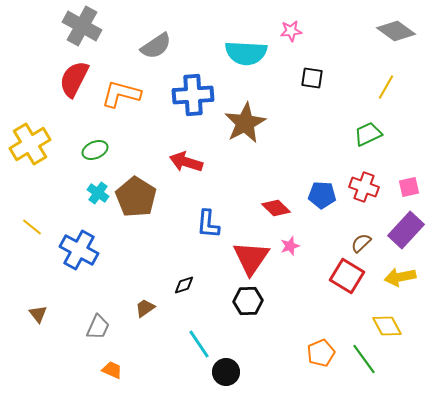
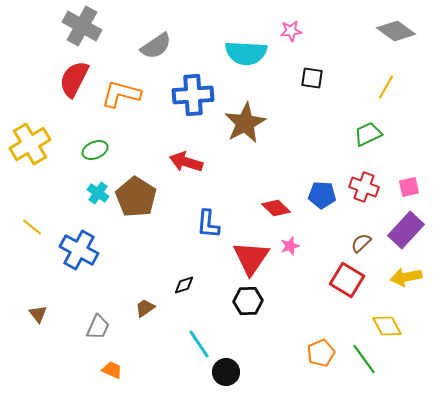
red square at (347, 276): moved 4 px down
yellow arrow at (400, 277): moved 6 px right
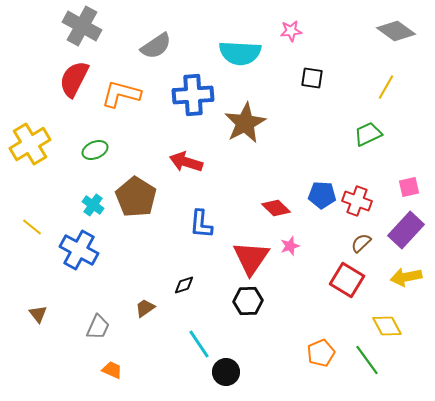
cyan semicircle at (246, 53): moved 6 px left
red cross at (364, 187): moved 7 px left, 14 px down
cyan cross at (98, 193): moved 5 px left, 12 px down
blue L-shape at (208, 224): moved 7 px left
green line at (364, 359): moved 3 px right, 1 px down
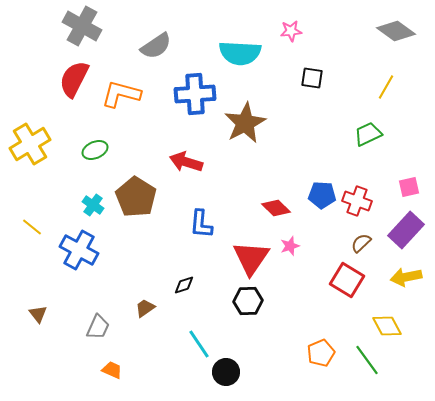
blue cross at (193, 95): moved 2 px right, 1 px up
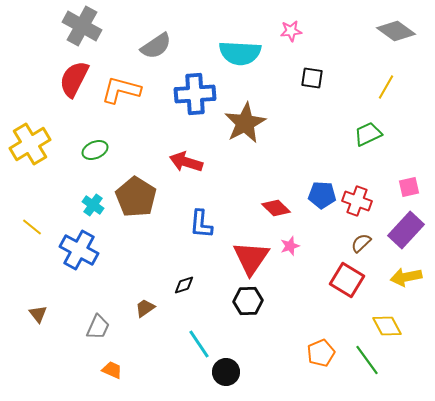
orange L-shape at (121, 94): moved 4 px up
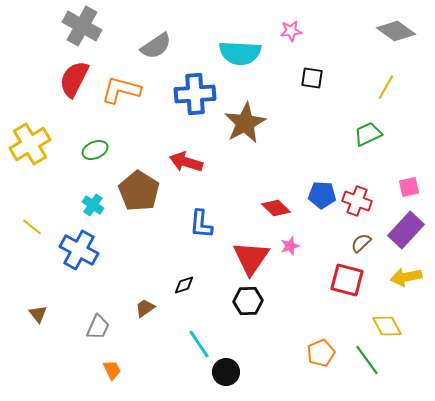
brown pentagon at (136, 197): moved 3 px right, 6 px up
red square at (347, 280): rotated 16 degrees counterclockwise
orange trapezoid at (112, 370): rotated 40 degrees clockwise
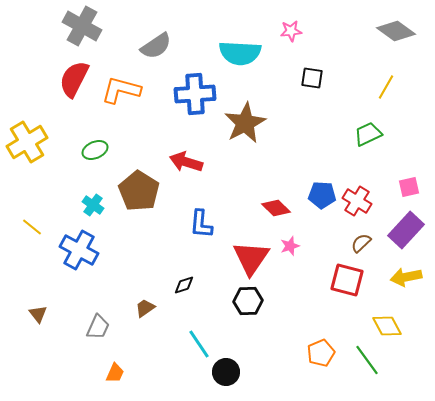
yellow cross at (30, 144): moved 3 px left, 2 px up
red cross at (357, 201): rotated 12 degrees clockwise
orange trapezoid at (112, 370): moved 3 px right, 3 px down; rotated 50 degrees clockwise
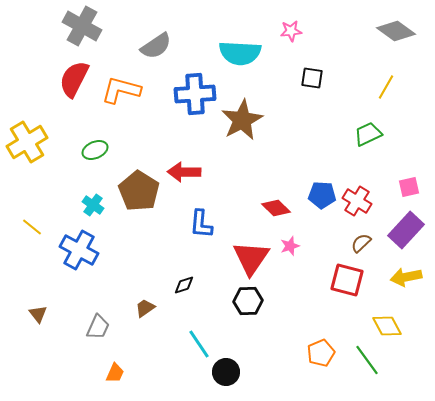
brown star at (245, 123): moved 3 px left, 3 px up
red arrow at (186, 162): moved 2 px left, 10 px down; rotated 16 degrees counterclockwise
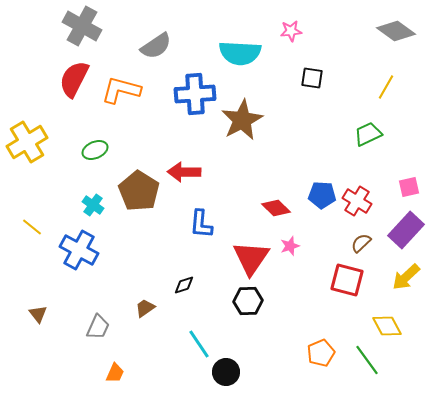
yellow arrow at (406, 277): rotated 32 degrees counterclockwise
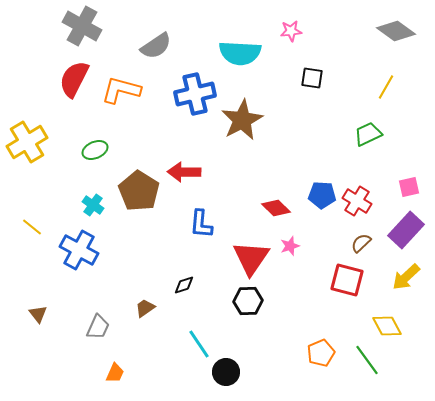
blue cross at (195, 94): rotated 9 degrees counterclockwise
